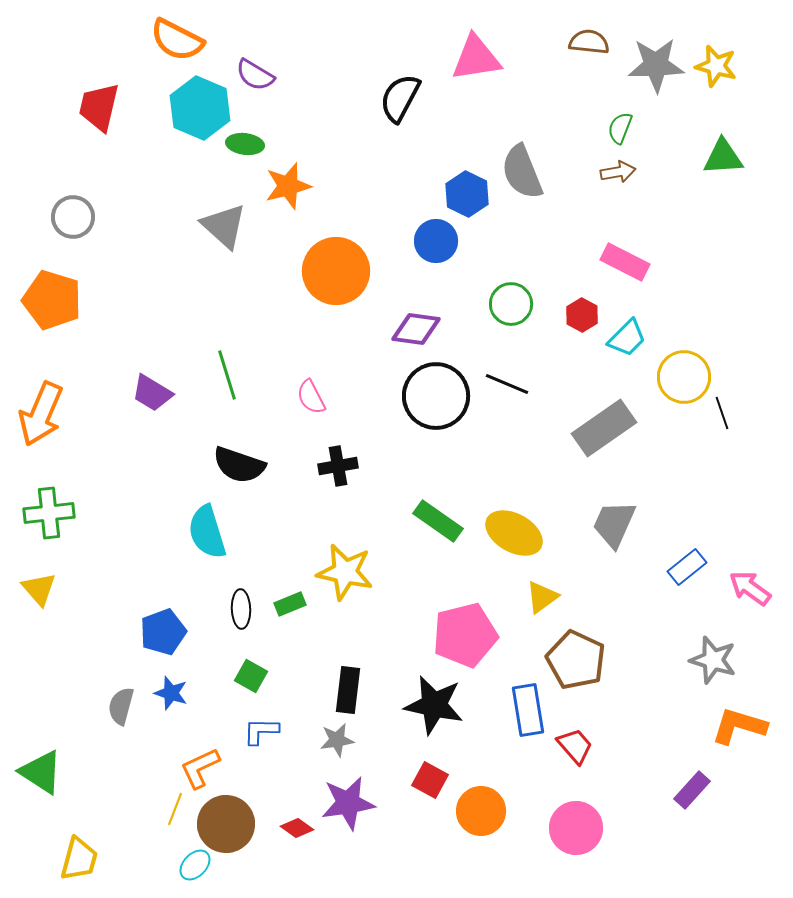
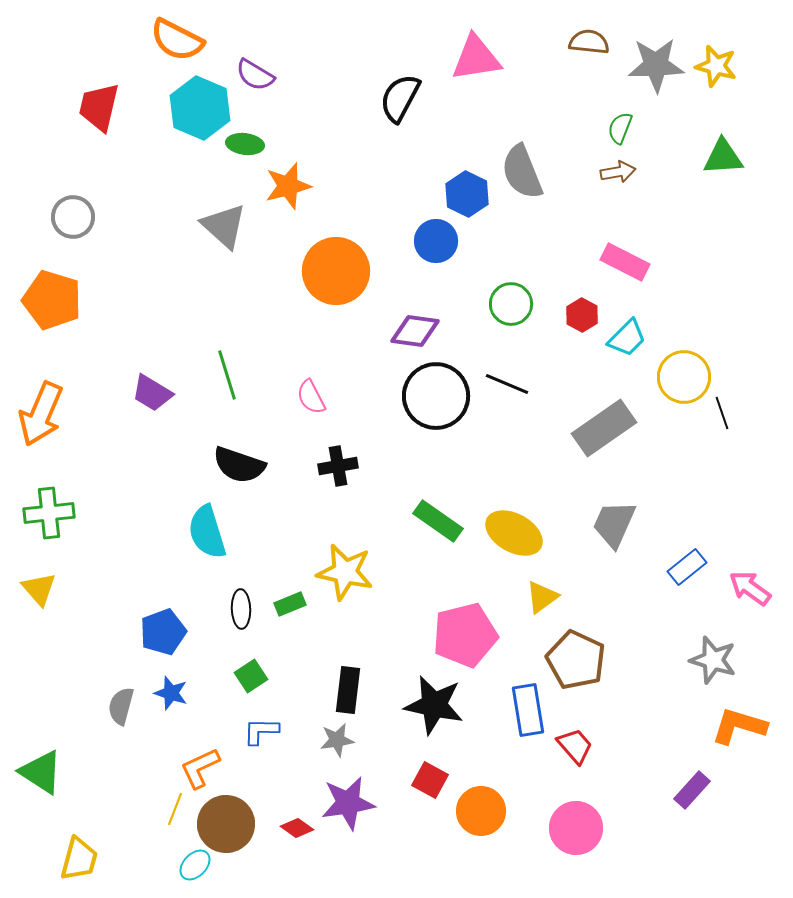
purple diamond at (416, 329): moved 1 px left, 2 px down
green square at (251, 676): rotated 28 degrees clockwise
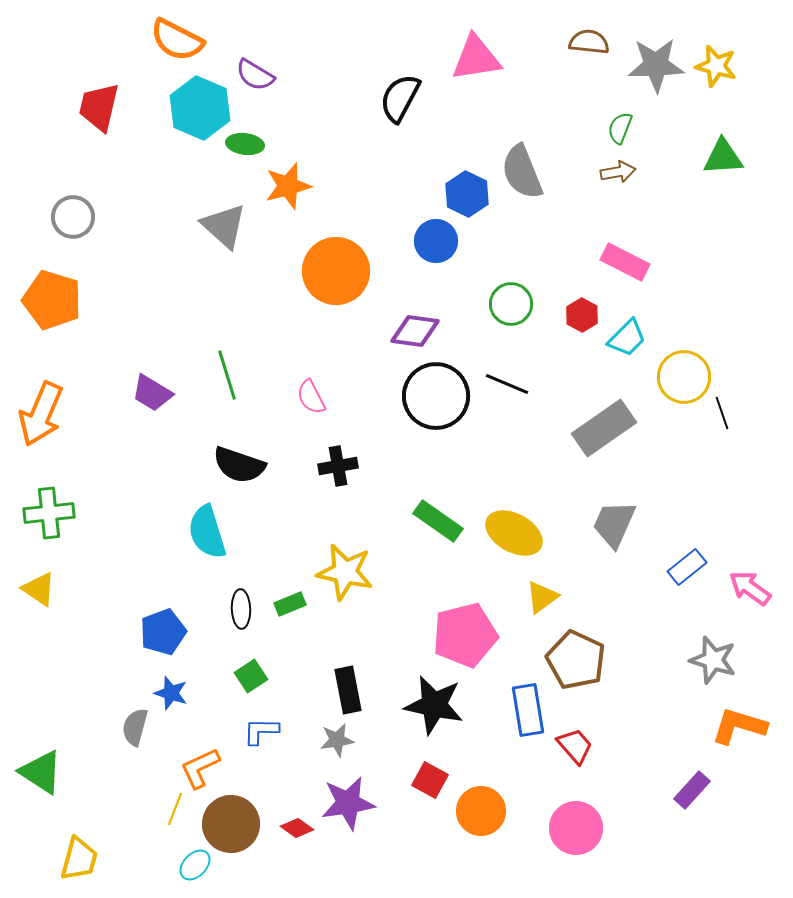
yellow triangle at (39, 589): rotated 15 degrees counterclockwise
black rectangle at (348, 690): rotated 18 degrees counterclockwise
gray semicircle at (121, 706): moved 14 px right, 21 px down
brown circle at (226, 824): moved 5 px right
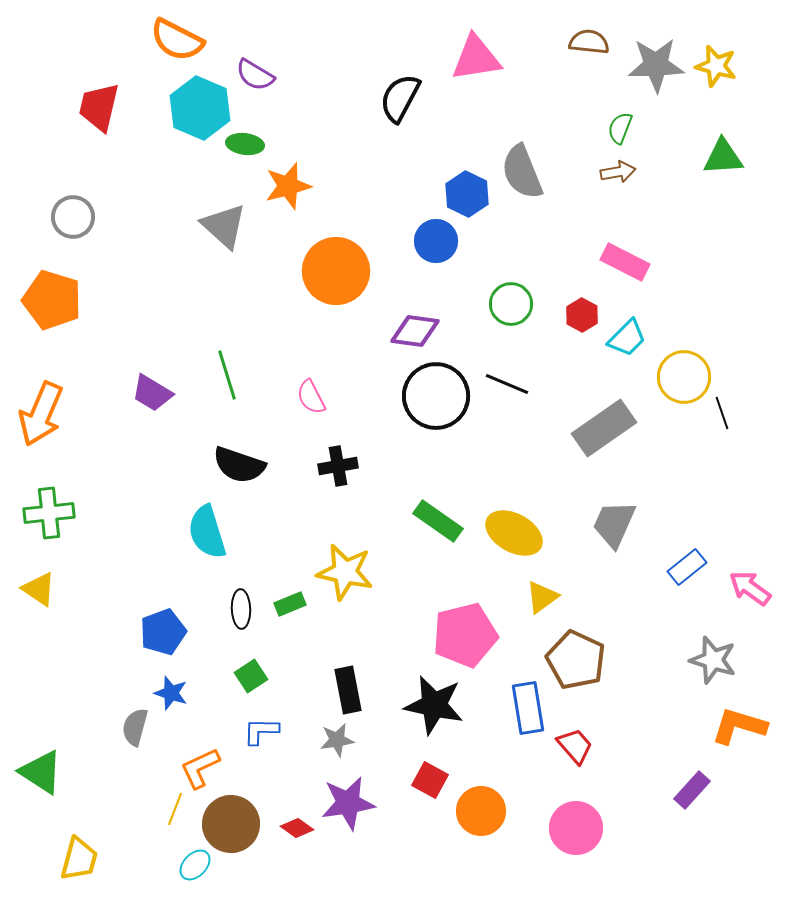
blue rectangle at (528, 710): moved 2 px up
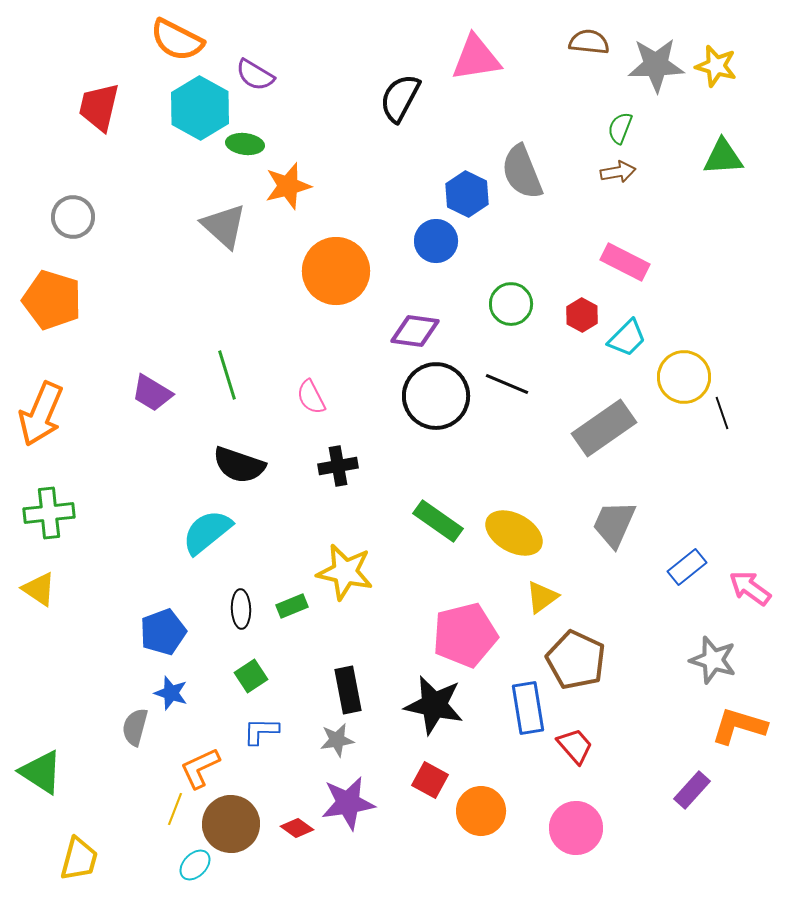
cyan hexagon at (200, 108): rotated 6 degrees clockwise
cyan semicircle at (207, 532): rotated 68 degrees clockwise
green rectangle at (290, 604): moved 2 px right, 2 px down
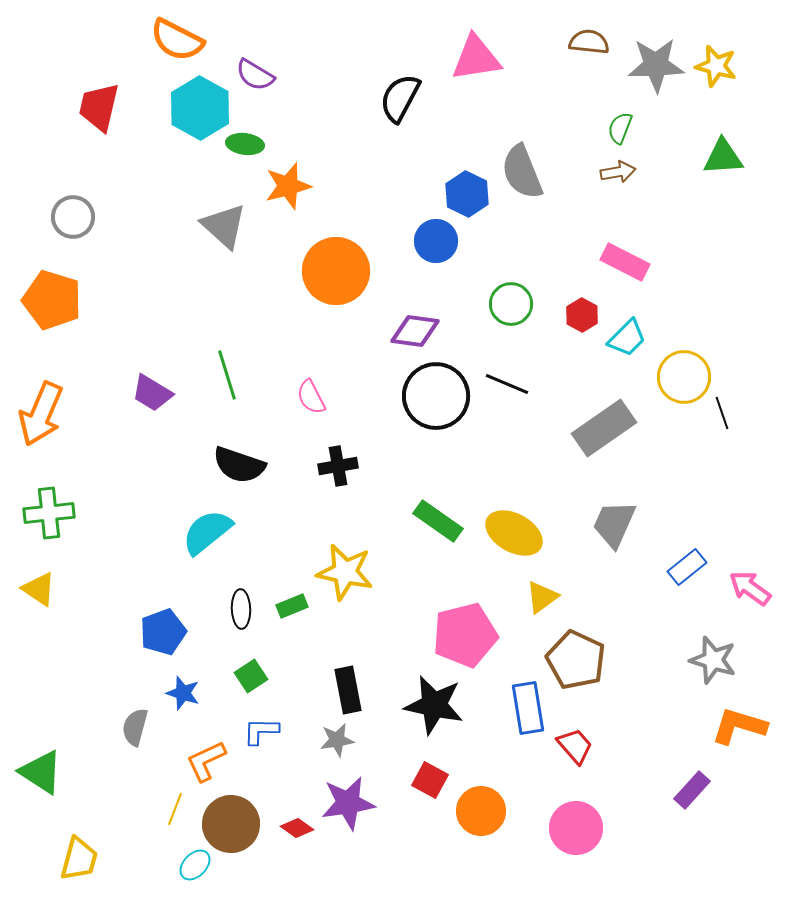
blue star at (171, 693): moved 12 px right
orange L-shape at (200, 768): moved 6 px right, 7 px up
